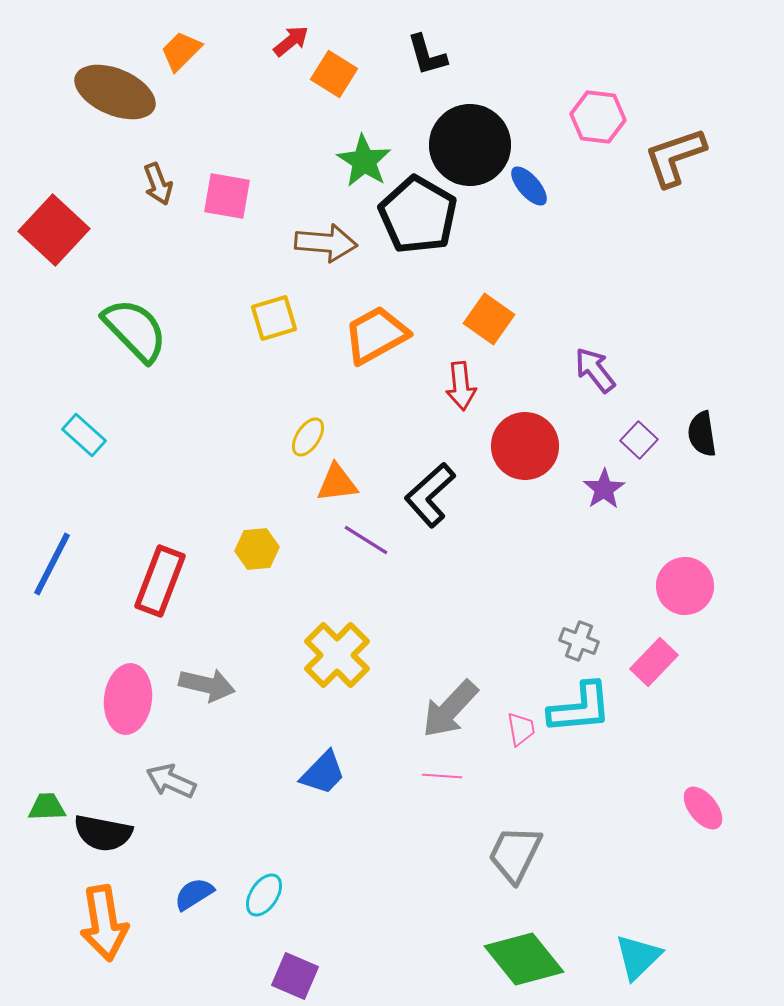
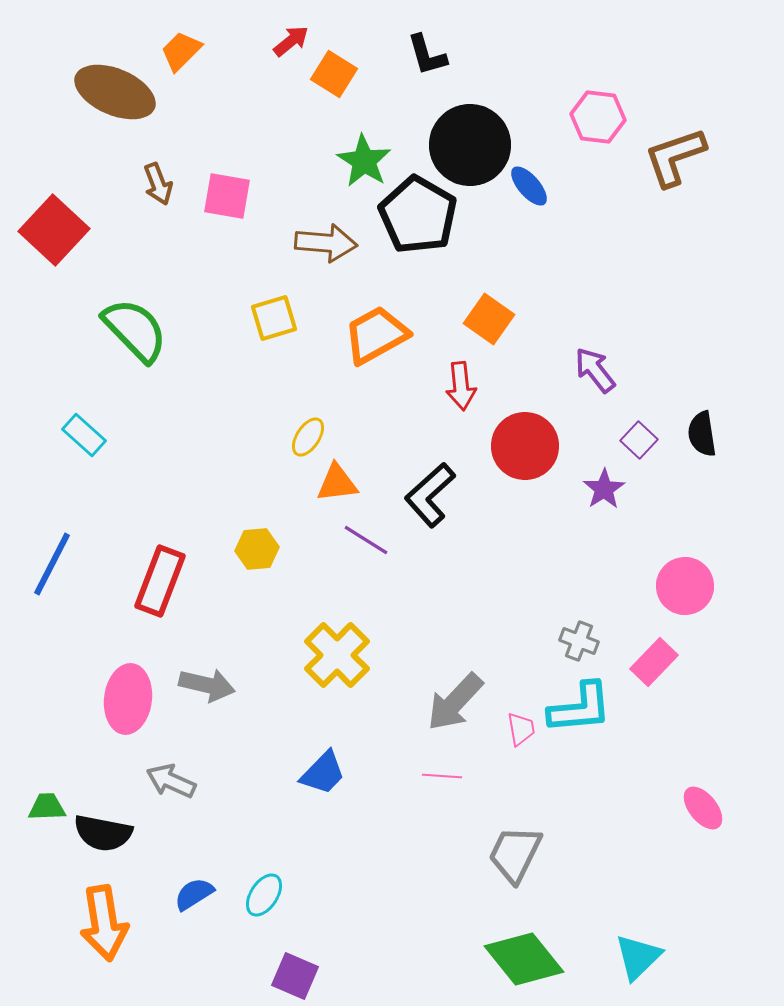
gray arrow at (450, 709): moved 5 px right, 7 px up
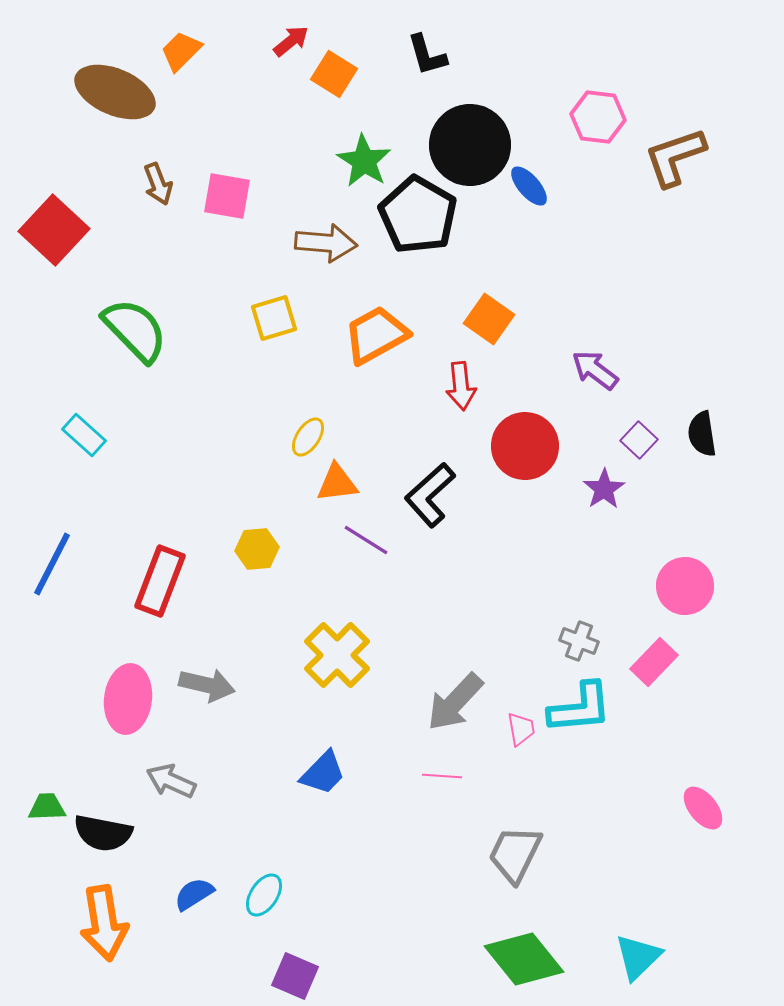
purple arrow at (595, 370): rotated 15 degrees counterclockwise
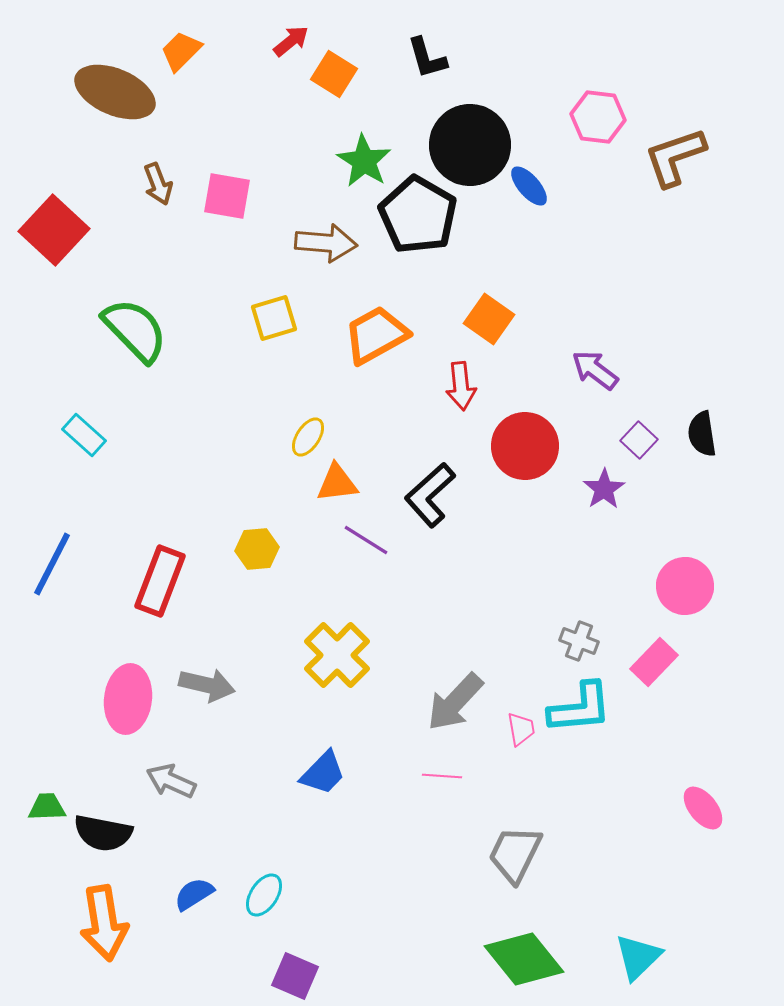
black L-shape at (427, 55): moved 3 px down
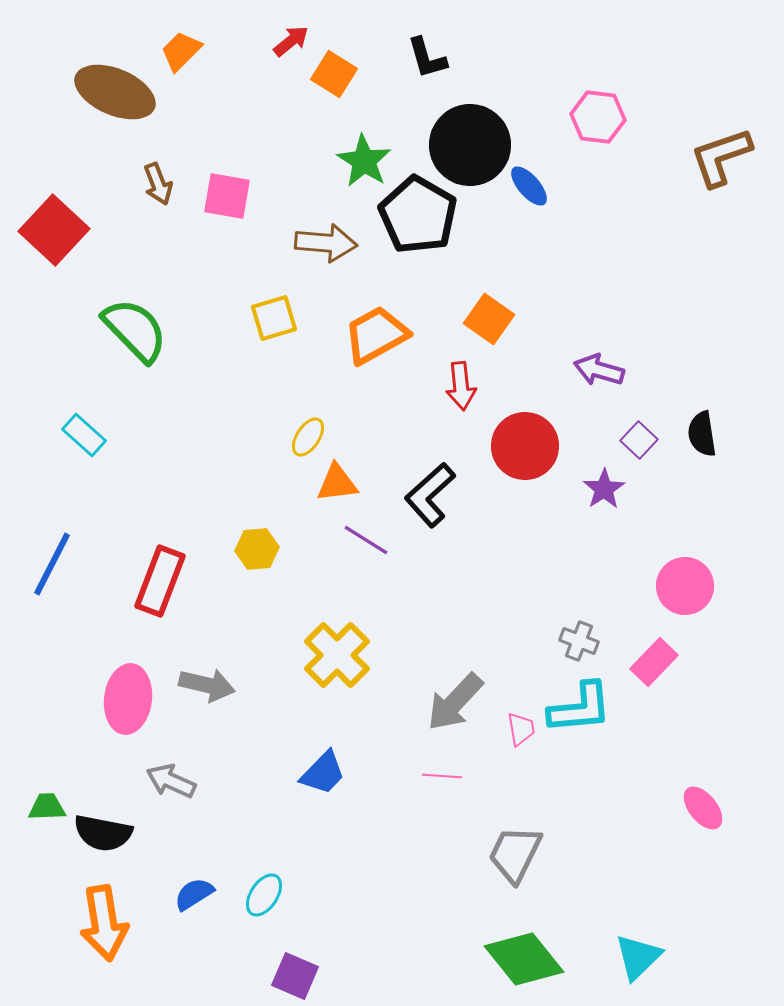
brown L-shape at (675, 157): moved 46 px right
purple arrow at (595, 370): moved 4 px right; rotated 21 degrees counterclockwise
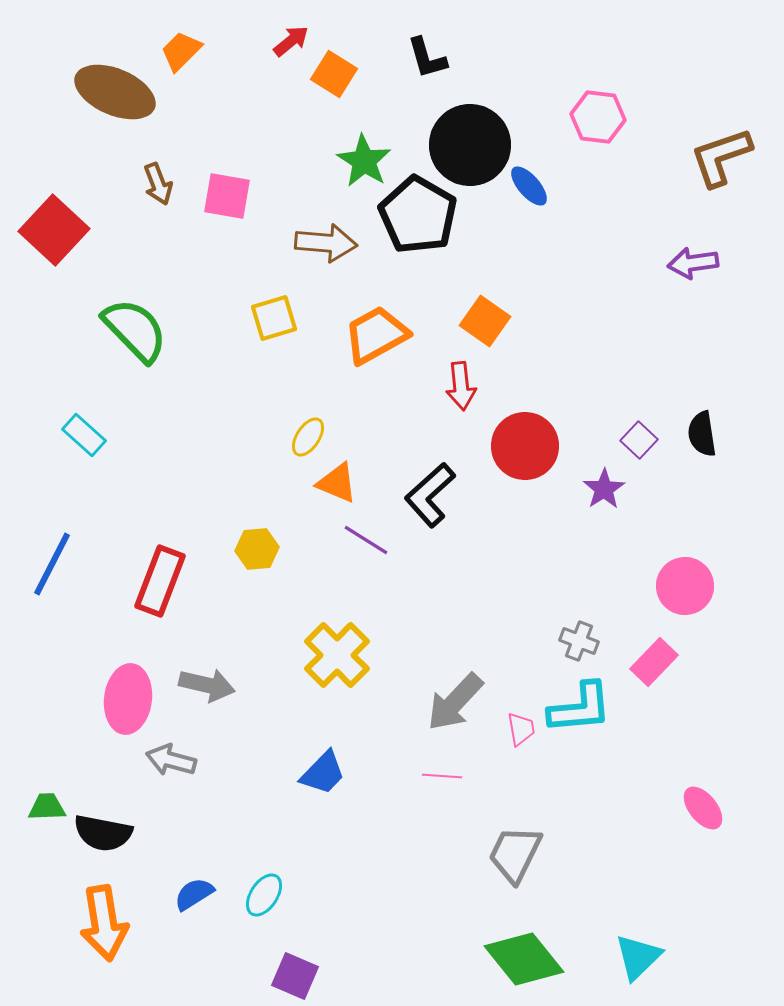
orange square at (489, 319): moved 4 px left, 2 px down
purple arrow at (599, 370): moved 94 px right, 107 px up; rotated 24 degrees counterclockwise
orange triangle at (337, 483): rotated 30 degrees clockwise
gray arrow at (171, 781): moved 21 px up; rotated 9 degrees counterclockwise
